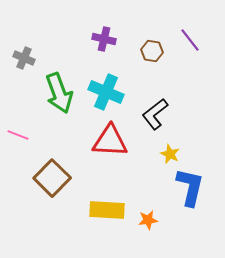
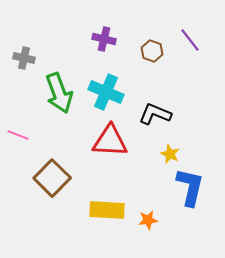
brown hexagon: rotated 10 degrees clockwise
gray cross: rotated 10 degrees counterclockwise
black L-shape: rotated 60 degrees clockwise
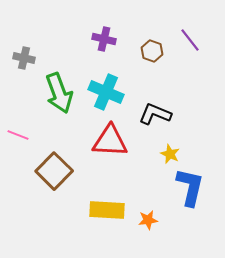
brown square: moved 2 px right, 7 px up
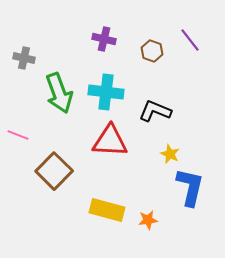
cyan cross: rotated 16 degrees counterclockwise
black L-shape: moved 3 px up
yellow rectangle: rotated 12 degrees clockwise
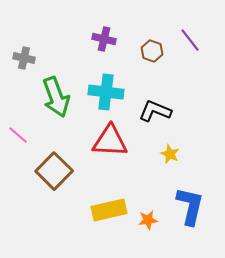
green arrow: moved 3 px left, 4 px down
pink line: rotated 20 degrees clockwise
blue L-shape: moved 19 px down
yellow rectangle: moved 2 px right; rotated 28 degrees counterclockwise
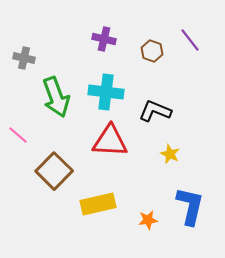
yellow rectangle: moved 11 px left, 6 px up
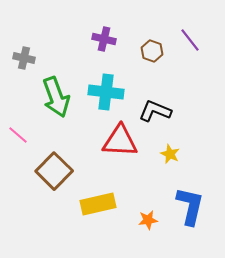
red triangle: moved 10 px right
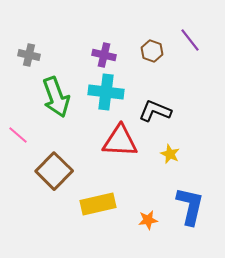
purple cross: moved 16 px down
gray cross: moved 5 px right, 3 px up
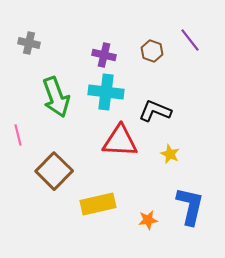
gray cross: moved 12 px up
pink line: rotated 35 degrees clockwise
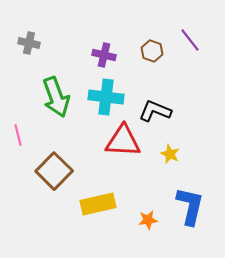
cyan cross: moved 5 px down
red triangle: moved 3 px right
